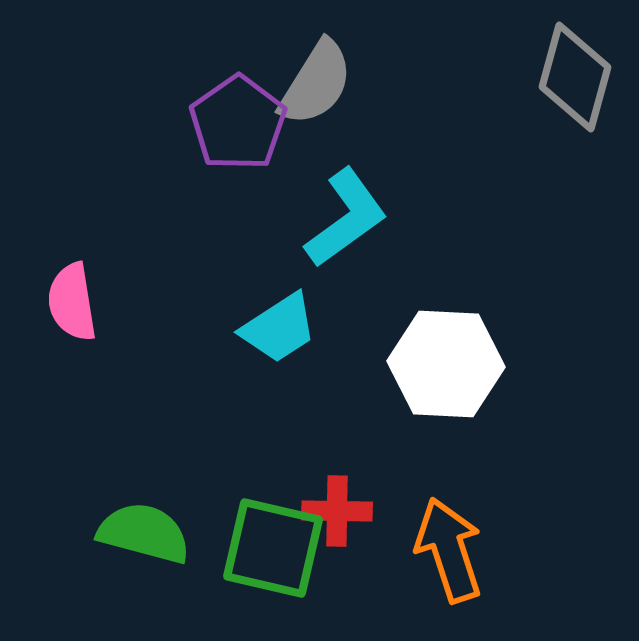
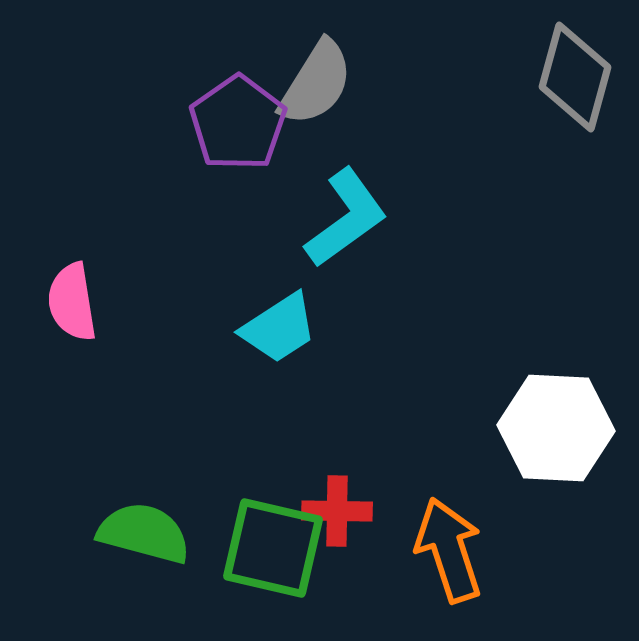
white hexagon: moved 110 px right, 64 px down
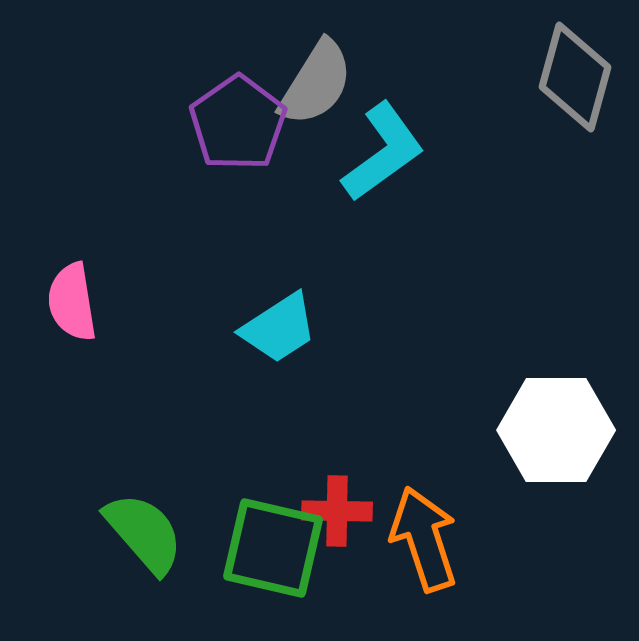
cyan L-shape: moved 37 px right, 66 px up
white hexagon: moved 2 px down; rotated 3 degrees counterclockwise
green semicircle: rotated 34 degrees clockwise
orange arrow: moved 25 px left, 11 px up
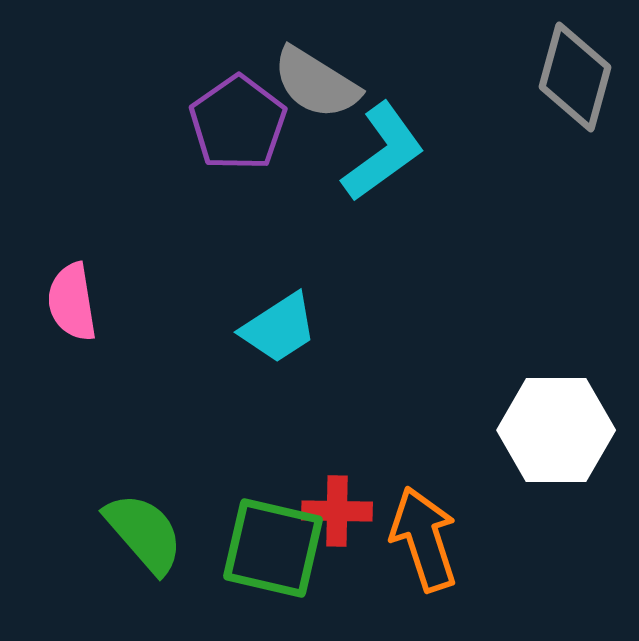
gray semicircle: rotated 90 degrees clockwise
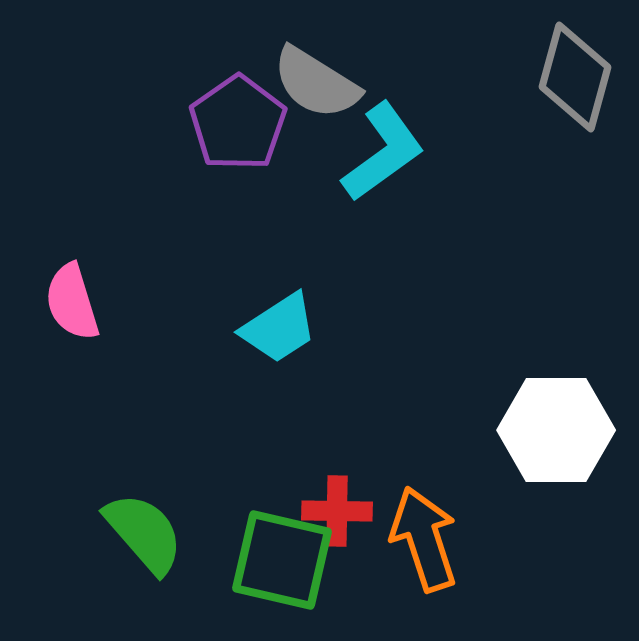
pink semicircle: rotated 8 degrees counterclockwise
green square: moved 9 px right, 12 px down
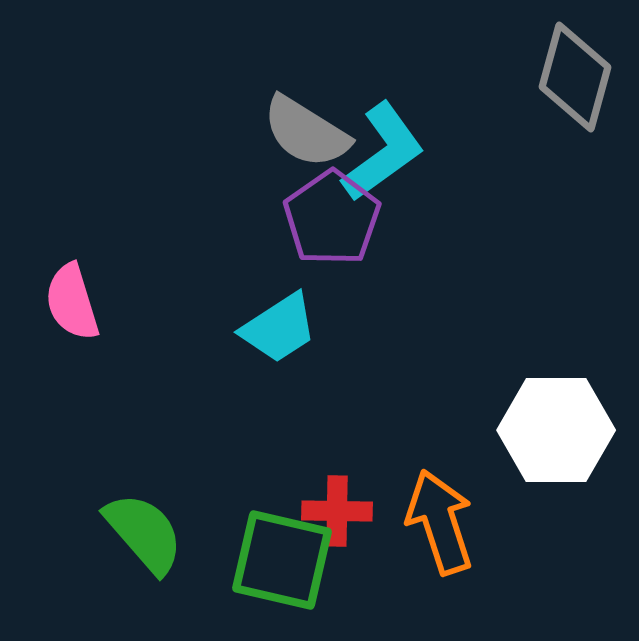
gray semicircle: moved 10 px left, 49 px down
purple pentagon: moved 94 px right, 95 px down
orange arrow: moved 16 px right, 17 px up
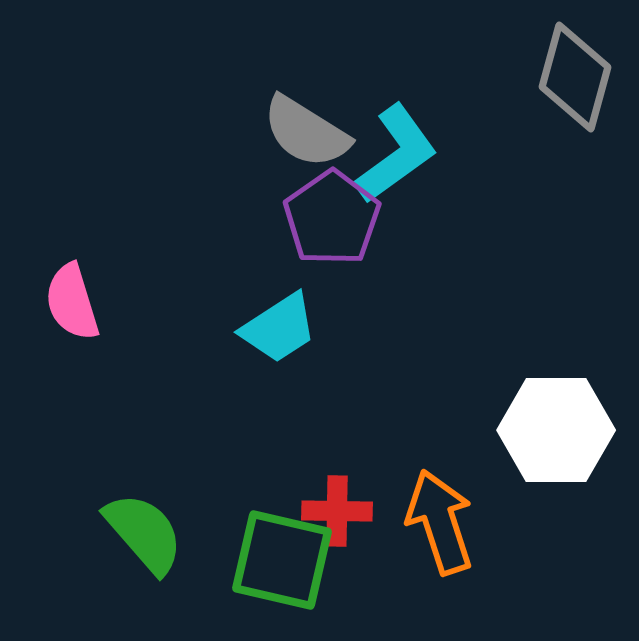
cyan L-shape: moved 13 px right, 2 px down
